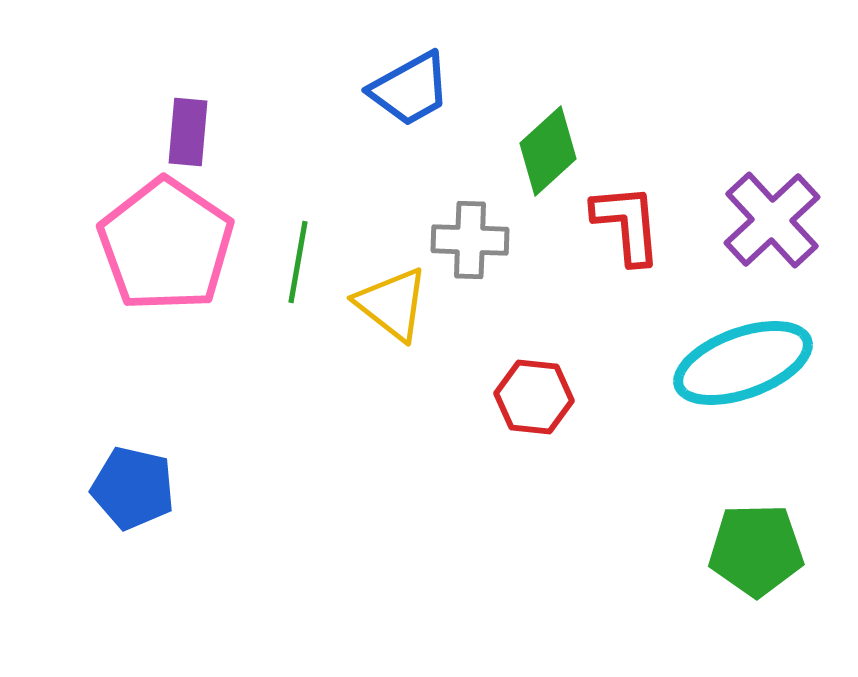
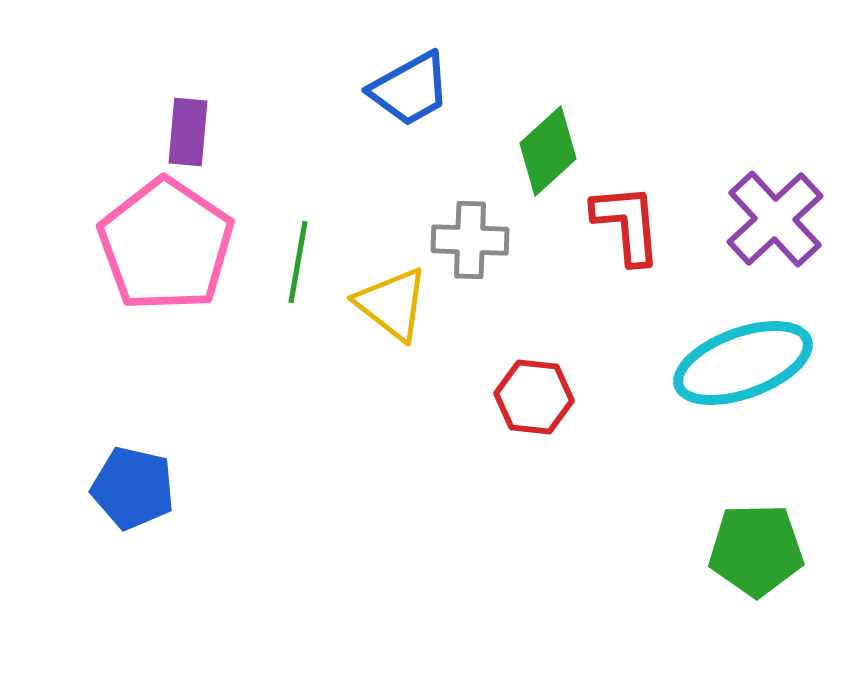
purple cross: moved 3 px right, 1 px up
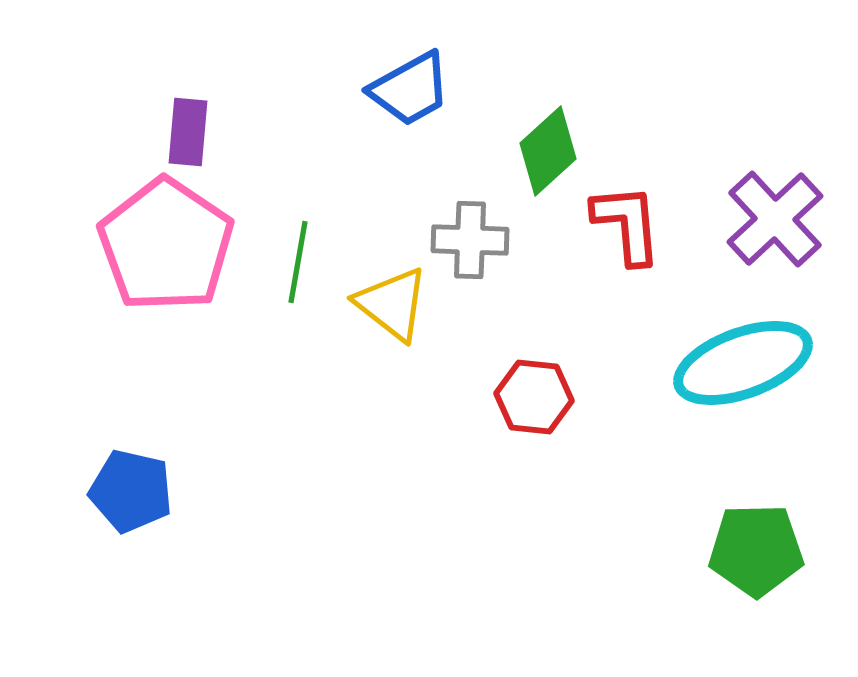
blue pentagon: moved 2 px left, 3 px down
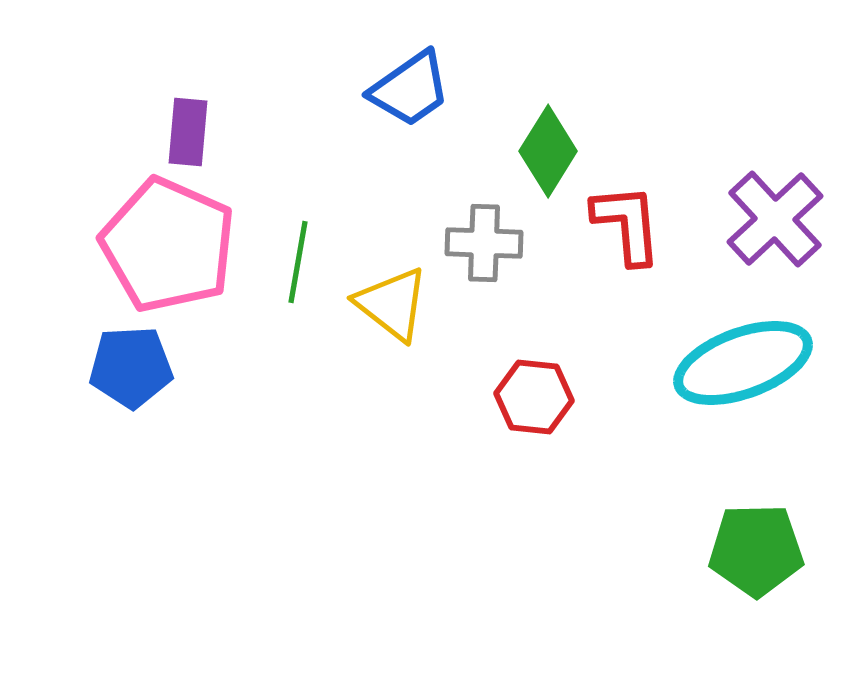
blue trapezoid: rotated 6 degrees counterclockwise
green diamond: rotated 16 degrees counterclockwise
gray cross: moved 14 px right, 3 px down
pink pentagon: moved 2 px right; rotated 10 degrees counterclockwise
blue pentagon: moved 124 px up; rotated 16 degrees counterclockwise
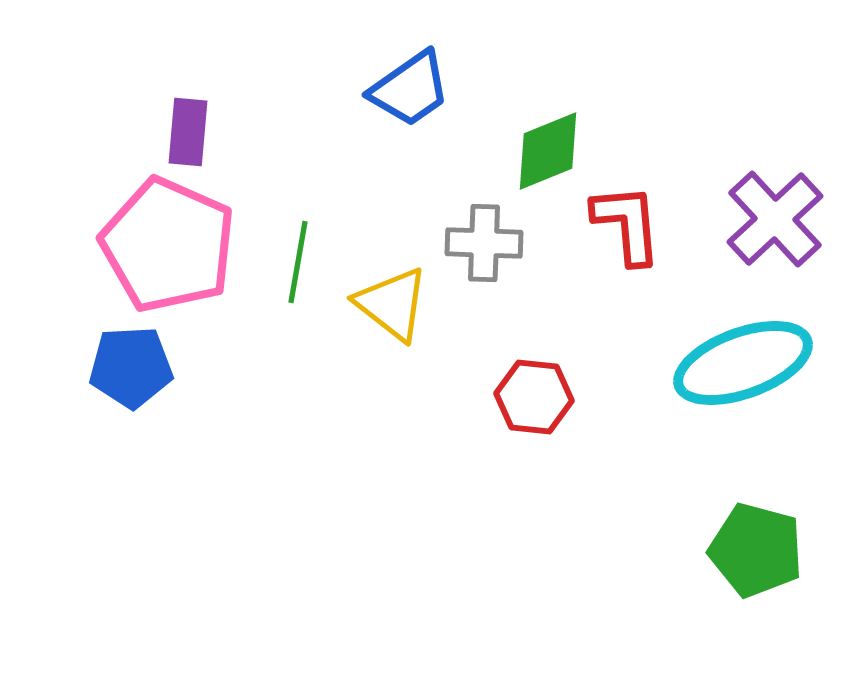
green diamond: rotated 36 degrees clockwise
green pentagon: rotated 16 degrees clockwise
